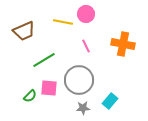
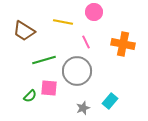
pink circle: moved 8 px right, 2 px up
brown trapezoid: rotated 55 degrees clockwise
pink line: moved 4 px up
green line: rotated 15 degrees clockwise
gray circle: moved 2 px left, 9 px up
gray star: rotated 16 degrees counterclockwise
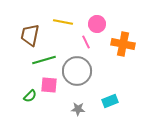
pink circle: moved 3 px right, 12 px down
brown trapezoid: moved 6 px right, 4 px down; rotated 70 degrees clockwise
pink square: moved 3 px up
cyan rectangle: rotated 28 degrees clockwise
gray star: moved 5 px left, 1 px down; rotated 24 degrees clockwise
